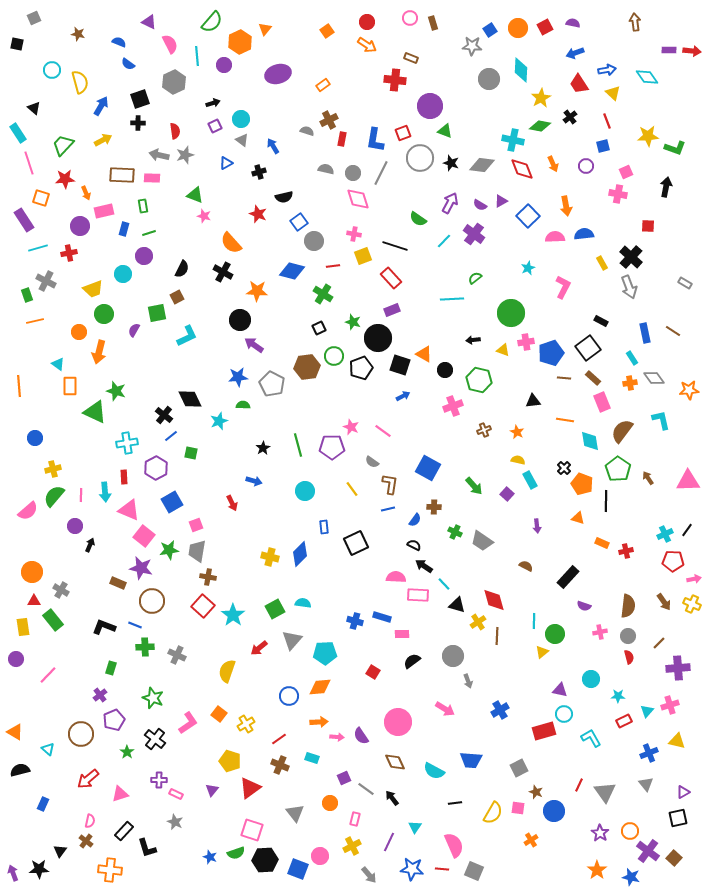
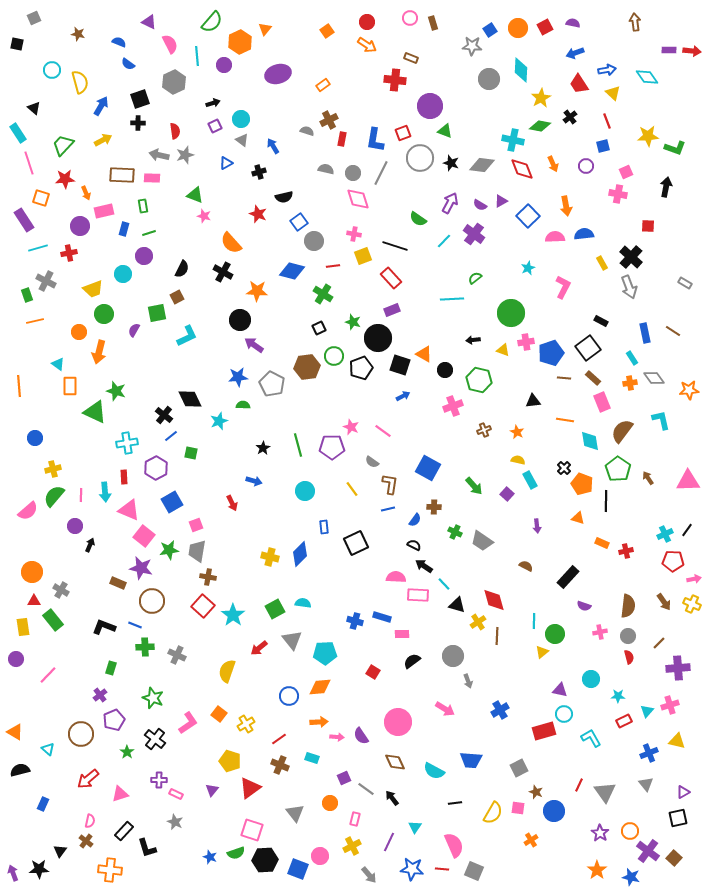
gray triangle at (292, 640): rotated 20 degrees counterclockwise
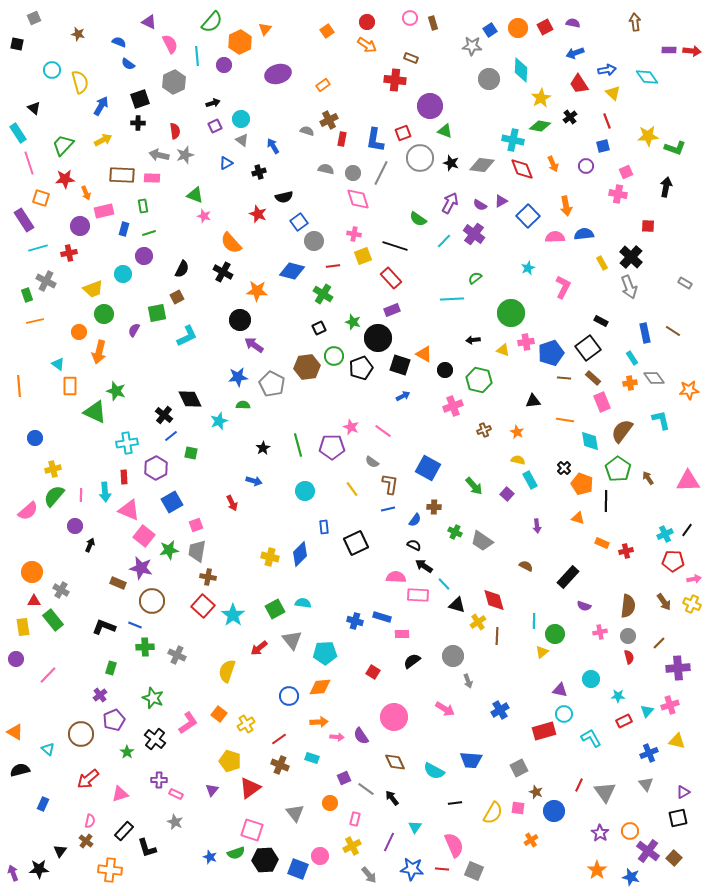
pink circle at (398, 722): moved 4 px left, 5 px up
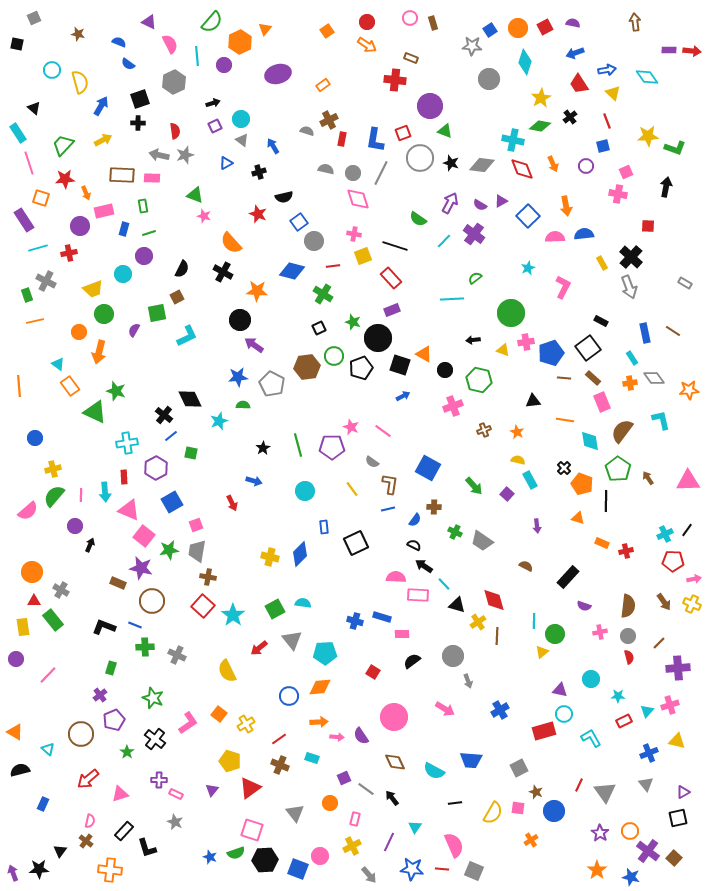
cyan diamond at (521, 70): moved 4 px right, 8 px up; rotated 15 degrees clockwise
orange rectangle at (70, 386): rotated 36 degrees counterclockwise
yellow semicircle at (227, 671): rotated 45 degrees counterclockwise
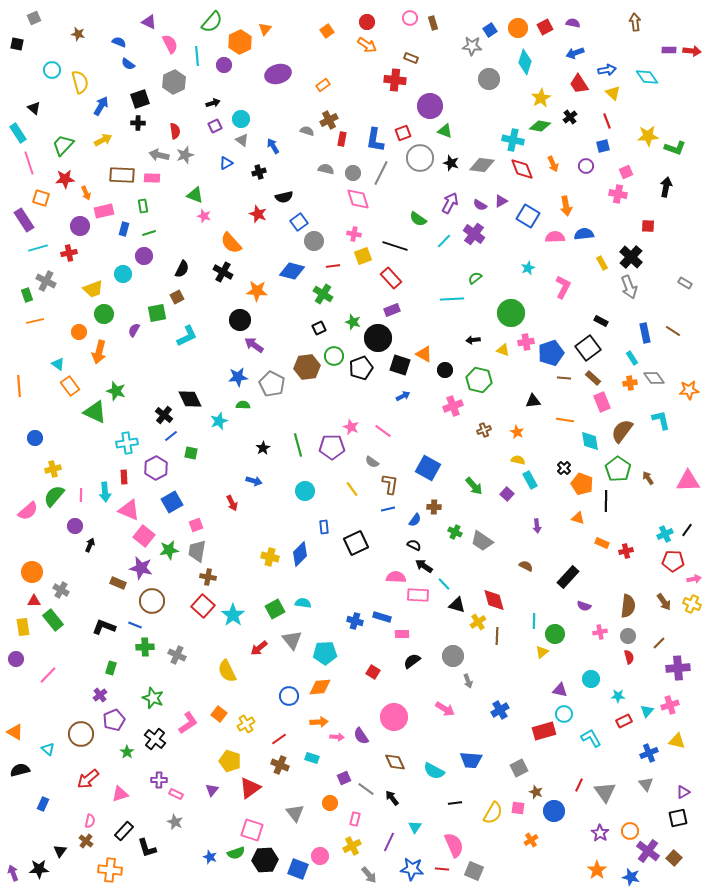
blue square at (528, 216): rotated 15 degrees counterclockwise
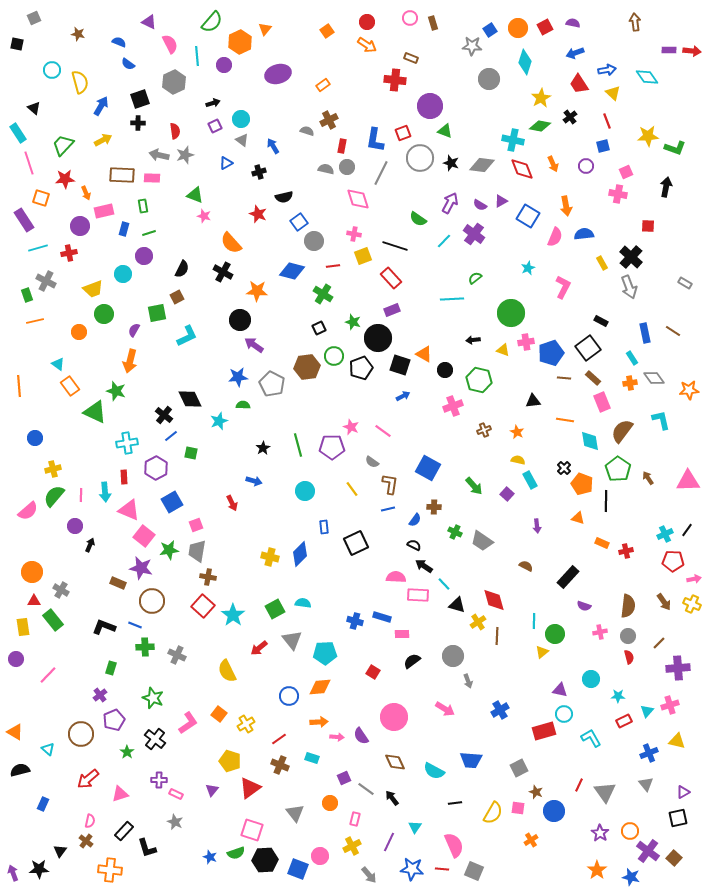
red rectangle at (342, 139): moved 7 px down
gray circle at (353, 173): moved 6 px left, 6 px up
pink semicircle at (555, 237): rotated 114 degrees clockwise
orange arrow at (99, 352): moved 31 px right, 9 px down
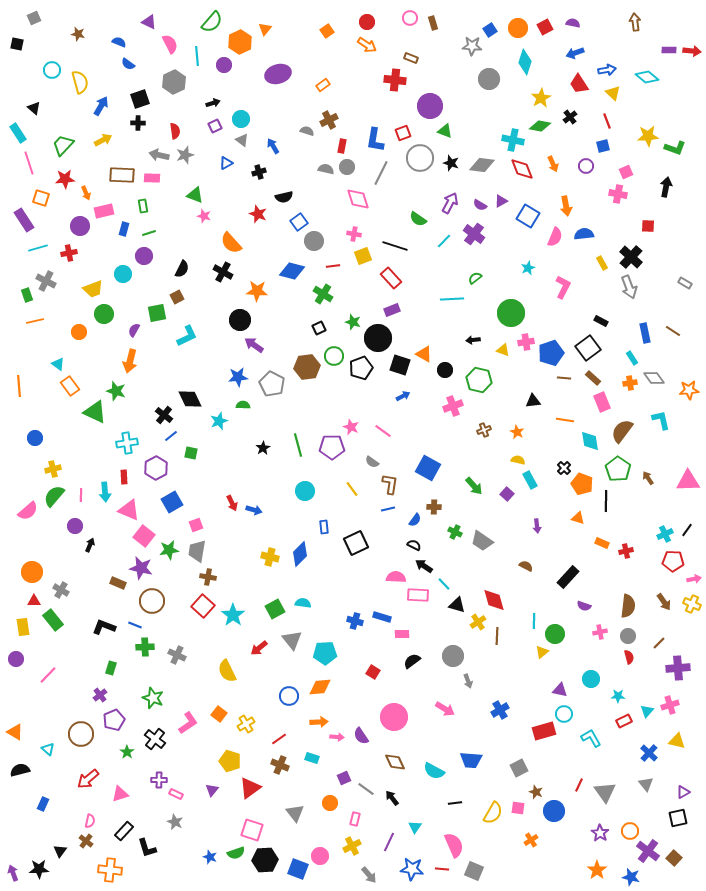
cyan diamond at (647, 77): rotated 15 degrees counterclockwise
blue arrow at (254, 481): moved 29 px down
blue cross at (649, 753): rotated 24 degrees counterclockwise
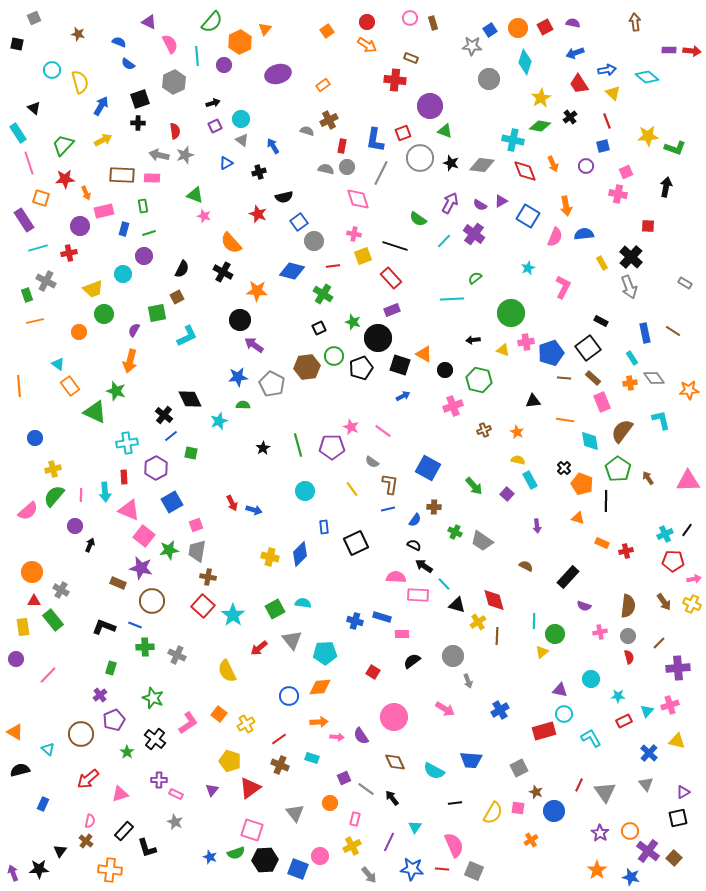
red diamond at (522, 169): moved 3 px right, 2 px down
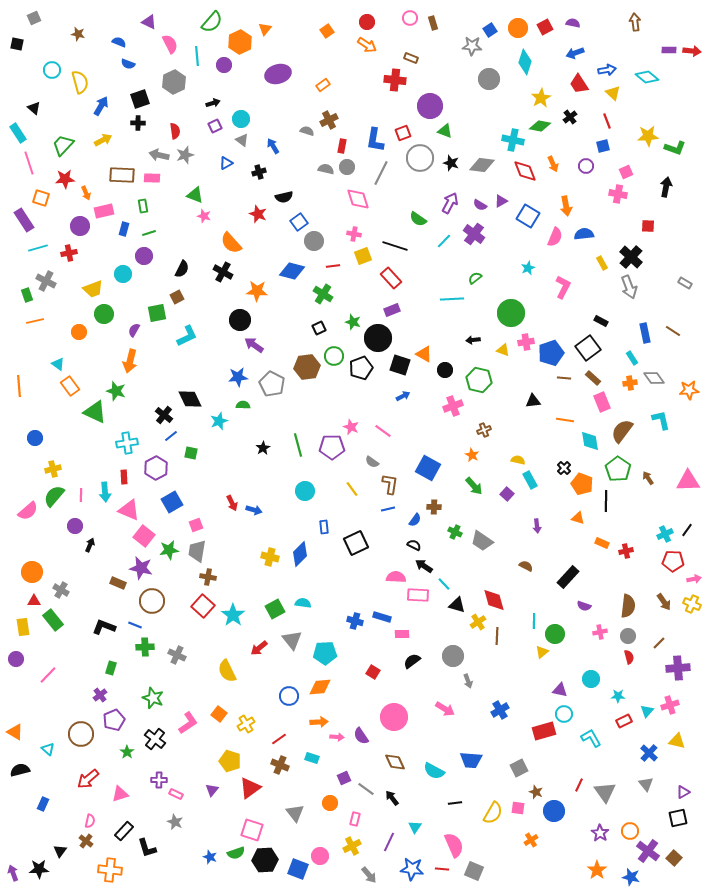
blue semicircle at (128, 64): rotated 16 degrees counterclockwise
orange star at (517, 432): moved 45 px left, 23 px down
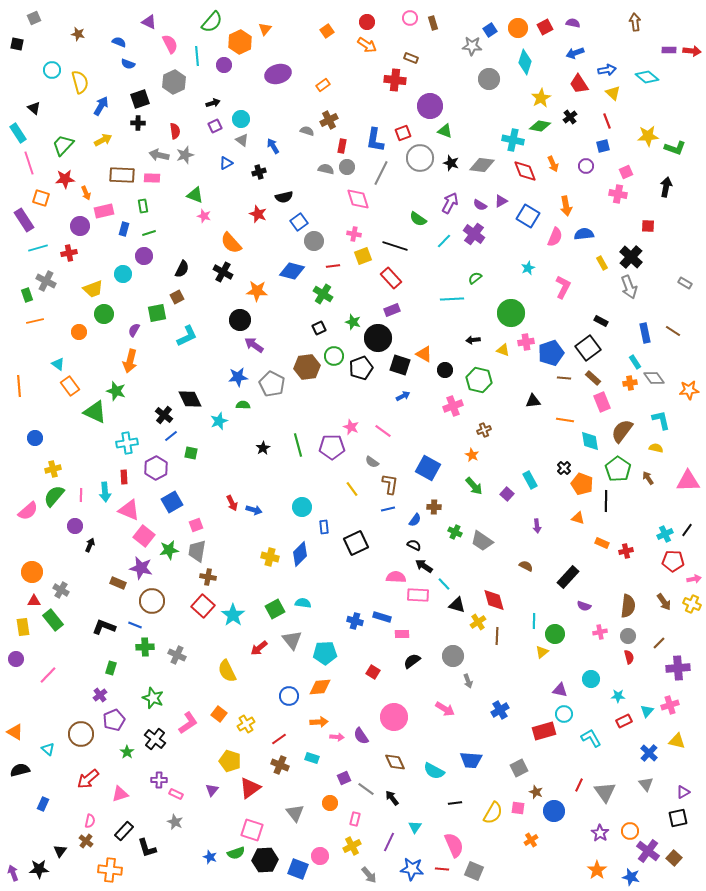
cyan rectangle at (632, 358): moved 3 px right, 4 px down
yellow semicircle at (518, 460): moved 138 px right, 12 px up
cyan circle at (305, 491): moved 3 px left, 16 px down
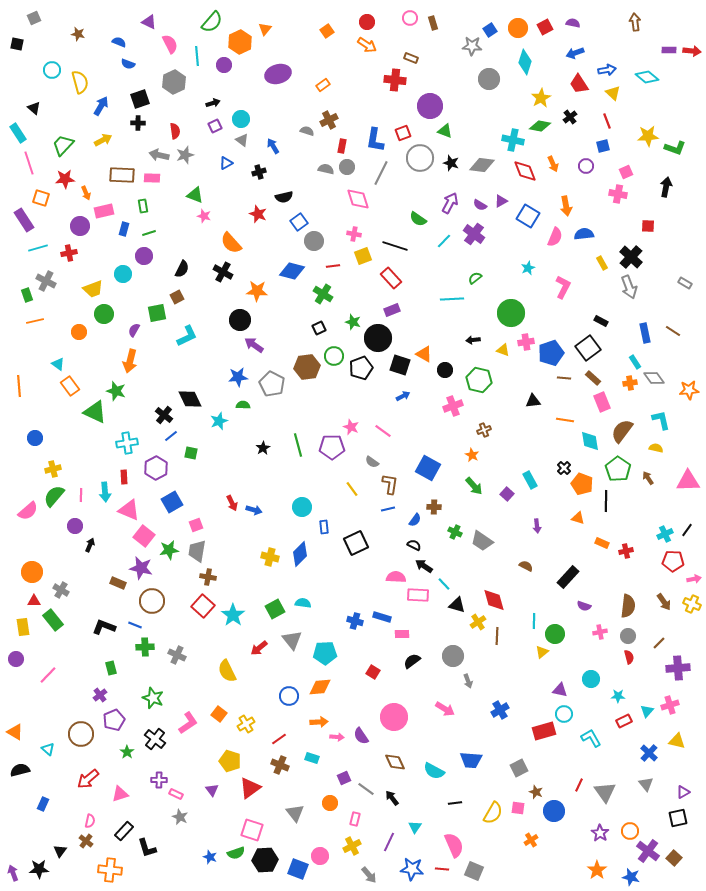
green rectangle at (111, 668): rotated 32 degrees counterclockwise
purple triangle at (212, 790): rotated 16 degrees counterclockwise
gray star at (175, 822): moved 5 px right, 5 px up
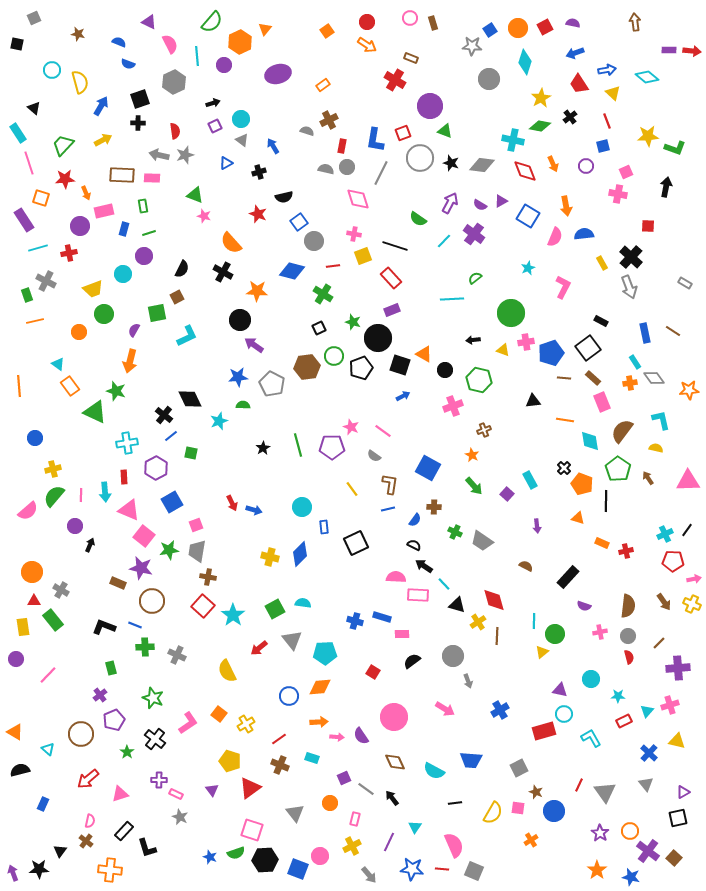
red cross at (395, 80): rotated 25 degrees clockwise
gray semicircle at (372, 462): moved 2 px right, 6 px up
